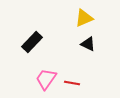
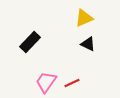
black rectangle: moved 2 px left
pink trapezoid: moved 3 px down
red line: rotated 35 degrees counterclockwise
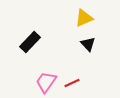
black triangle: rotated 21 degrees clockwise
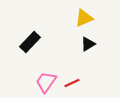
black triangle: rotated 42 degrees clockwise
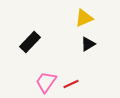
red line: moved 1 px left, 1 px down
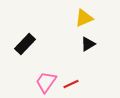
black rectangle: moved 5 px left, 2 px down
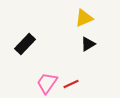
pink trapezoid: moved 1 px right, 1 px down
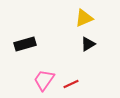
black rectangle: rotated 30 degrees clockwise
pink trapezoid: moved 3 px left, 3 px up
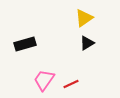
yellow triangle: rotated 12 degrees counterclockwise
black triangle: moved 1 px left, 1 px up
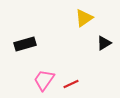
black triangle: moved 17 px right
